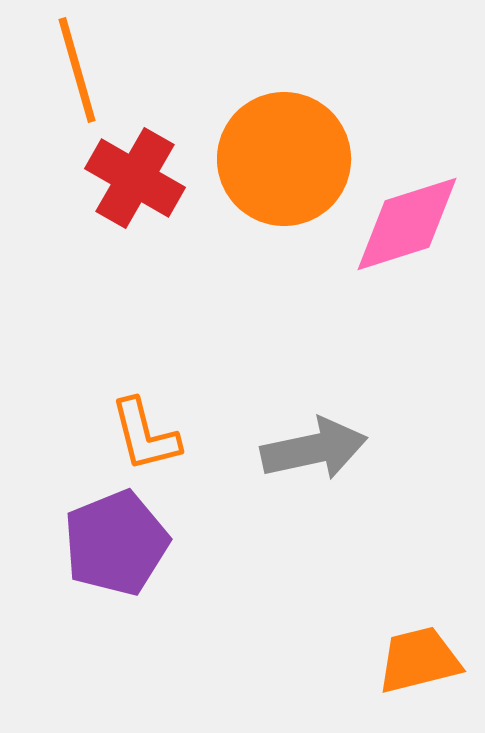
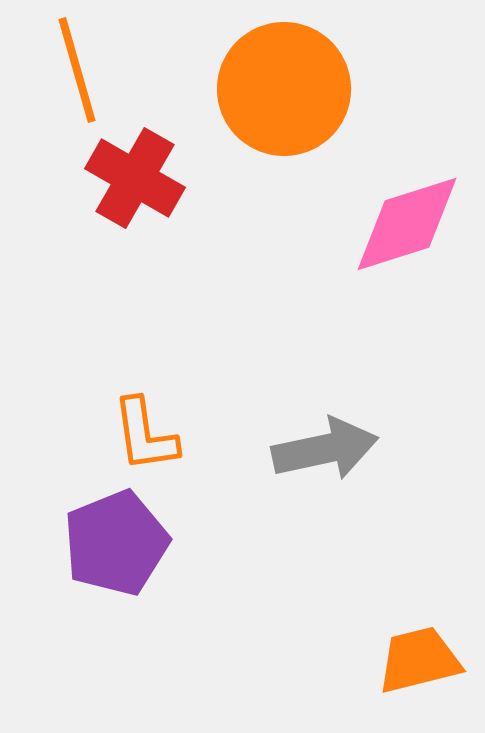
orange circle: moved 70 px up
orange L-shape: rotated 6 degrees clockwise
gray arrow: moved 11 px right
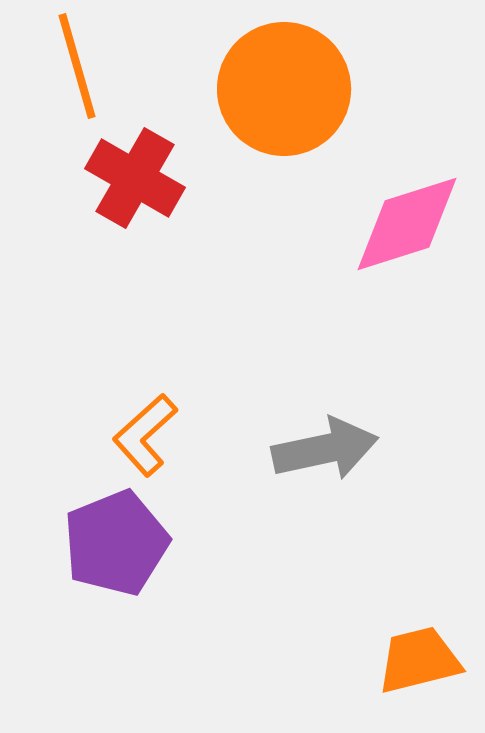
orange line: moved 4 px up
orange L-shape: rotated 56 degrees clockwise
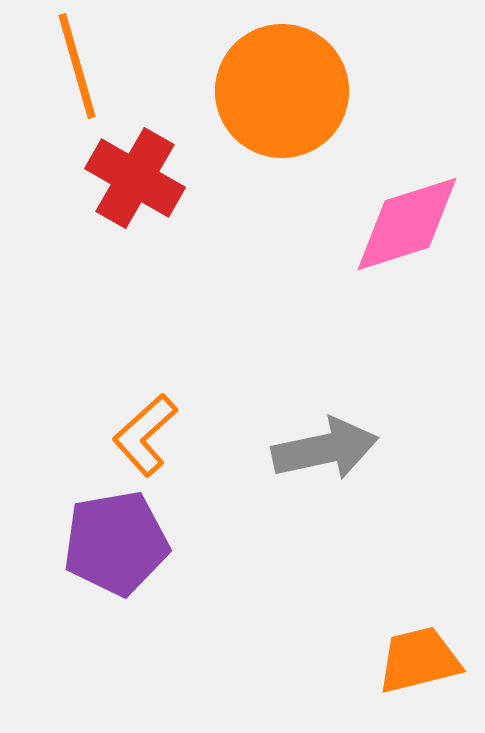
orange circle: moved 2 px left, 2 px down
purple pentagon: rotated 12 degrees clockwise
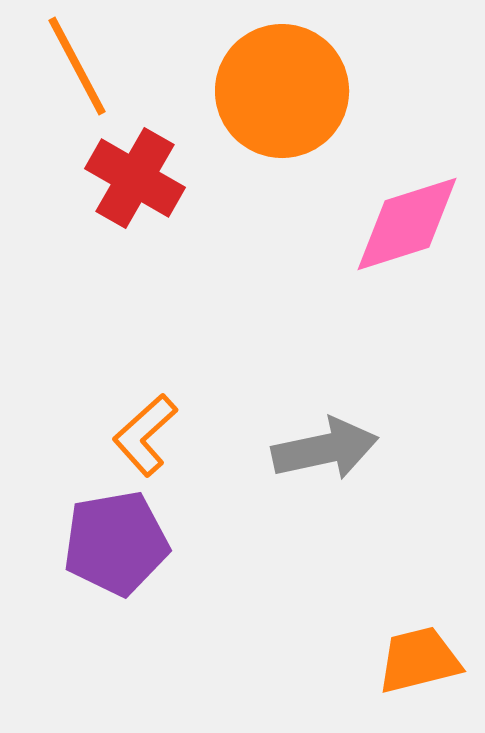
orange line: rotated 12 degrees counterclockwise
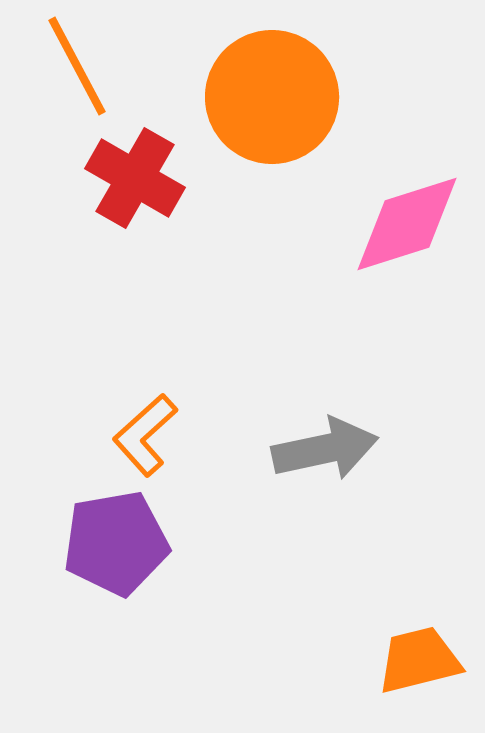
orange circle: moved 10 px left, 6 px down
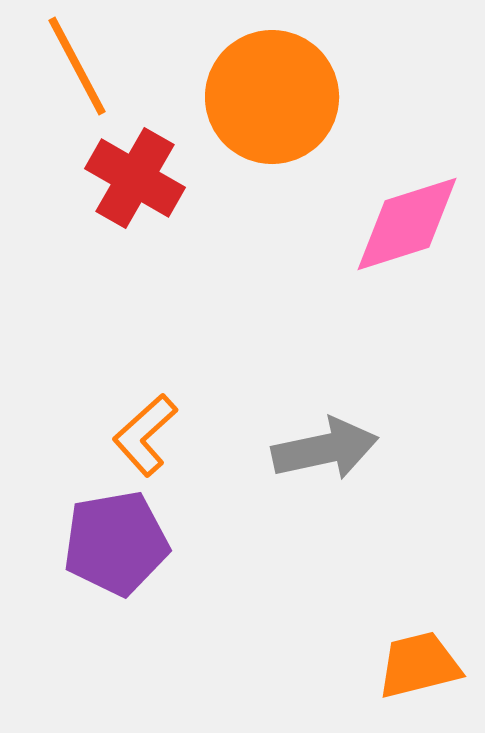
orange trapezoid: moved 5 px down
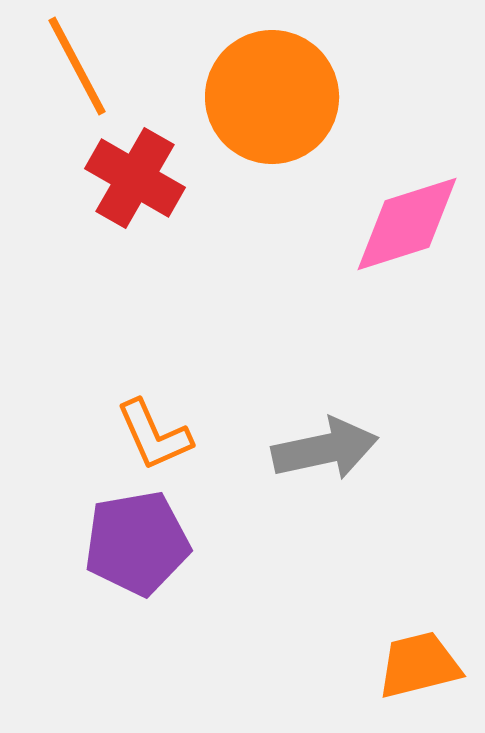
orange L-shape: moved 9 px right; rotated 72 degrees counterclockwise
purple pentagon: moved 21 px right
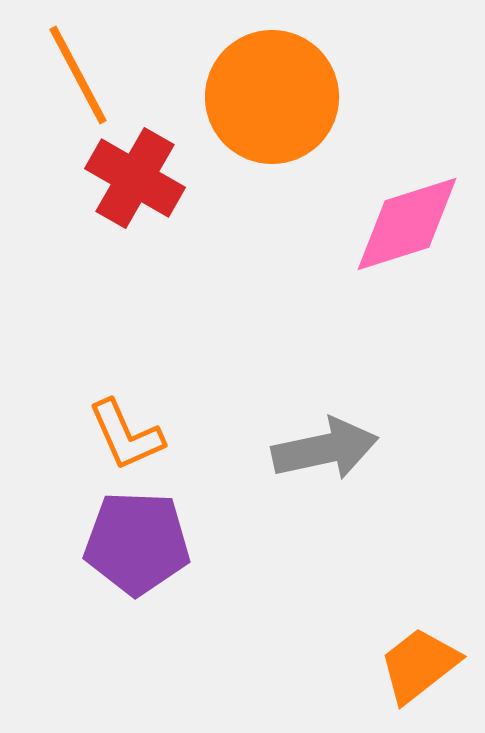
orange line: moved 1 px right, 9 px down
orange L-shape: moved 28 px left
purple pentagon: rotated 12 degrees clockwise
orange trapezoid: rotated 24 degrees counterclockwise
